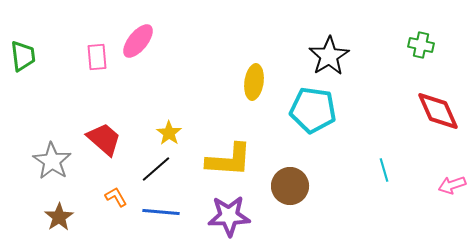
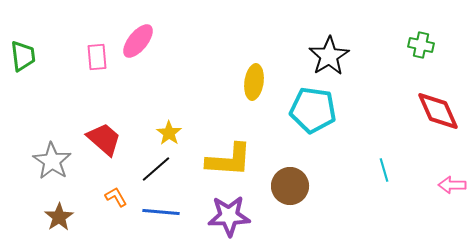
pink arrow: rotated 20 degrees clockwise
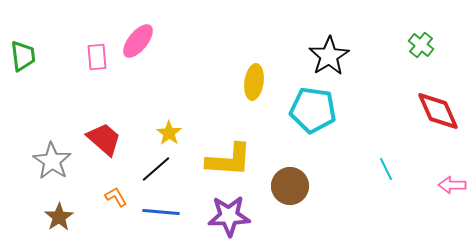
green cross: rotated 25 degrees clockwise
cyan line: moved 2 px right, 1 px up; rotated 10 degrees counterclockwise
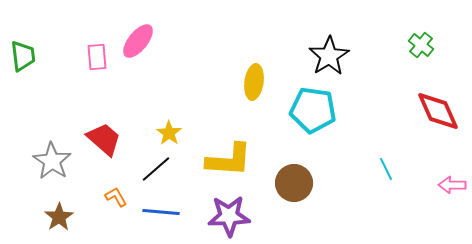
brown circle: moved 4 px right, 3 px up
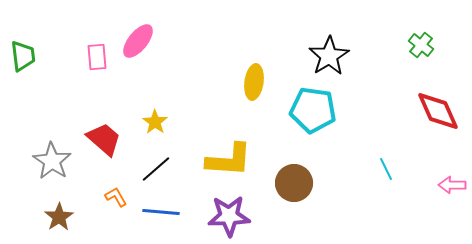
yellow star: moved 14 px left, 11 px up
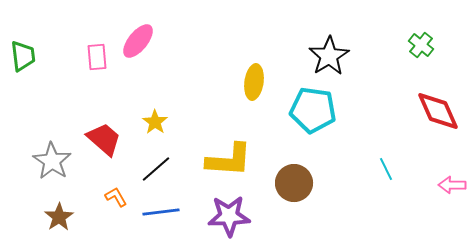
blue line: rotated 12 degrees counterclockwise
